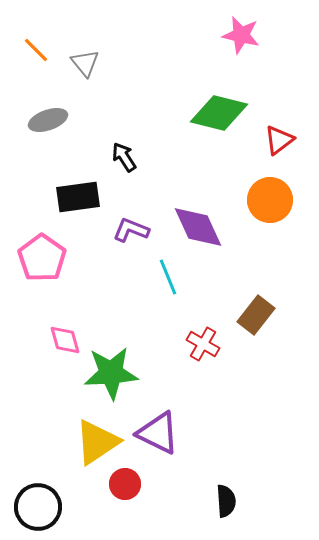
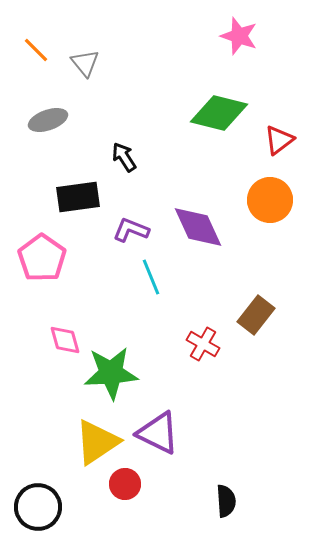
pink star: moved 2 px left, 1 px down; rotated 6 degrees clockwise
cyan line: moved 17 px left
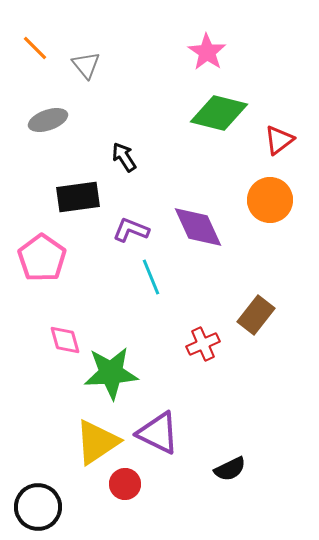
pink star: moved 32 px left, 16 px down; rotated 15 degrees clockwise
orange line: moved 1 px left, 2 px up
gray triangle: moved 1 px right, 2 px down
red cross: rotated 36 degrees clockwise
black semicircle: moved 4 px right, 32 px up; rotated 68 degrees clockwise
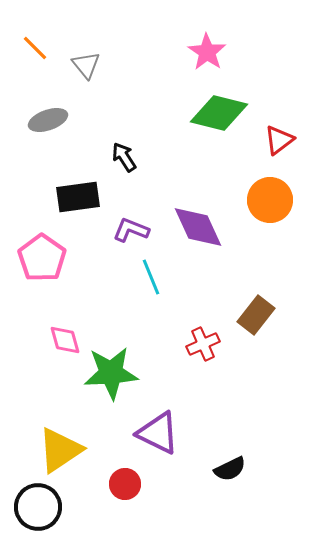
yellow triangle: moved 37 px left, 8 px down
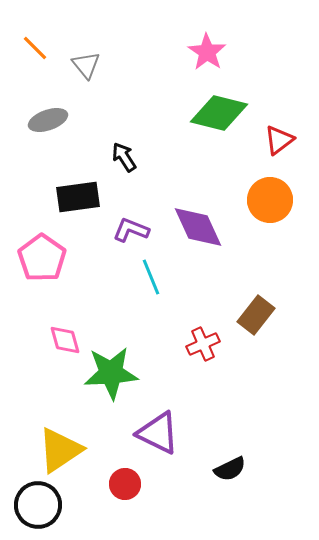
black circle: moved 2 px up
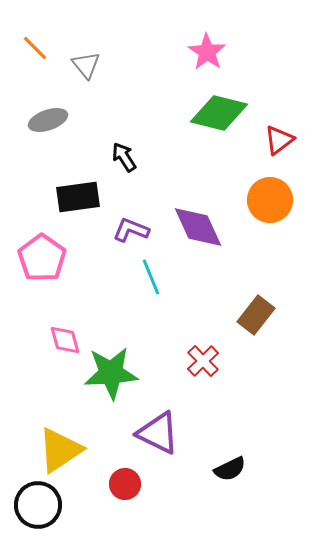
red cross: moved 17 px down; rotated 20 degrees counterclockwise
